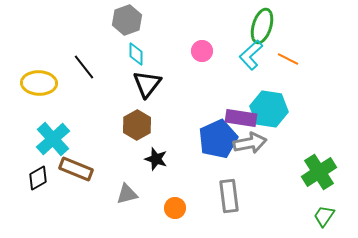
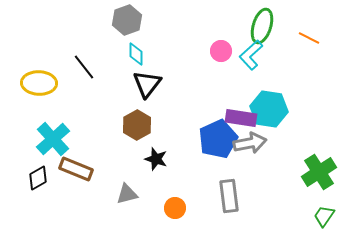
pink circle: moved 19 px right
orange line: moved 21 px right, 21 px up
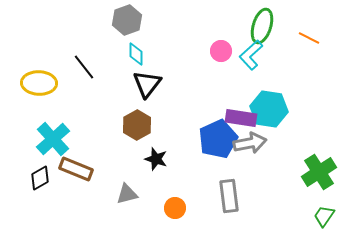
black diamond: moved 2 px right
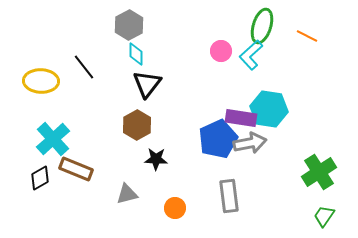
gray hexagon: moved 2 px right, 5 px down; rotated 8 degrees counterclockwise
orange line: moved 2 px left, 2 px up
yellow ellipse: moved 2 px right, 2 px up
black star: rotated 15 degrees counterclockwise
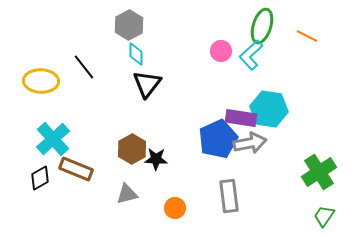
brown hexagon: moved 5 px left, 24 px down
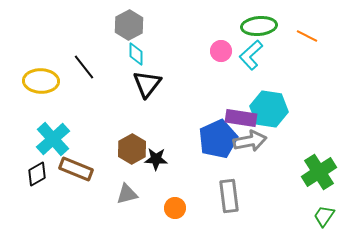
green ellipse: moved 3 px left; rotated 68 degrees clockwise
gray arrow: moved 2 px up
black diamond: moved 3 px left, 4 px up
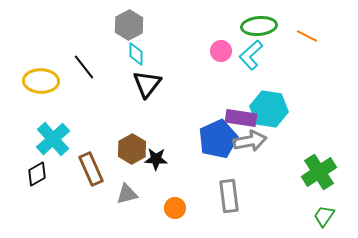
brown rectangle: moved 15 px right; rotated 44 degrees clockwise
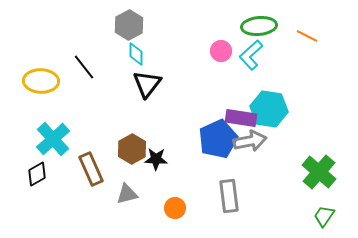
green cross: rotated 16 degrees counterclockwise
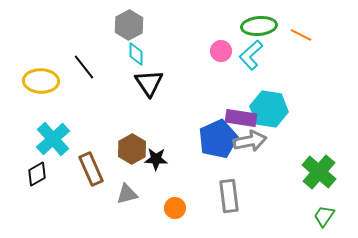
orange line: moved 6 px left, 1 px up
black triangle: moved 2 px right, 1 px up; rotated 12 degrees counterclockwise
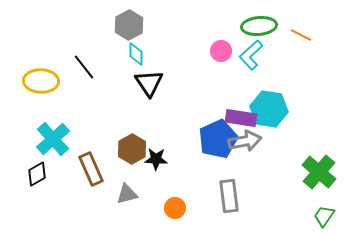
gray arrow: moved 5 px left
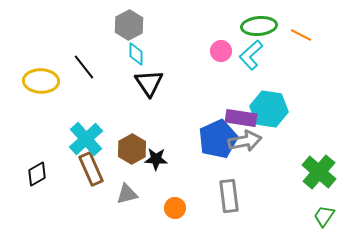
cyan cross: moved 33 px right
